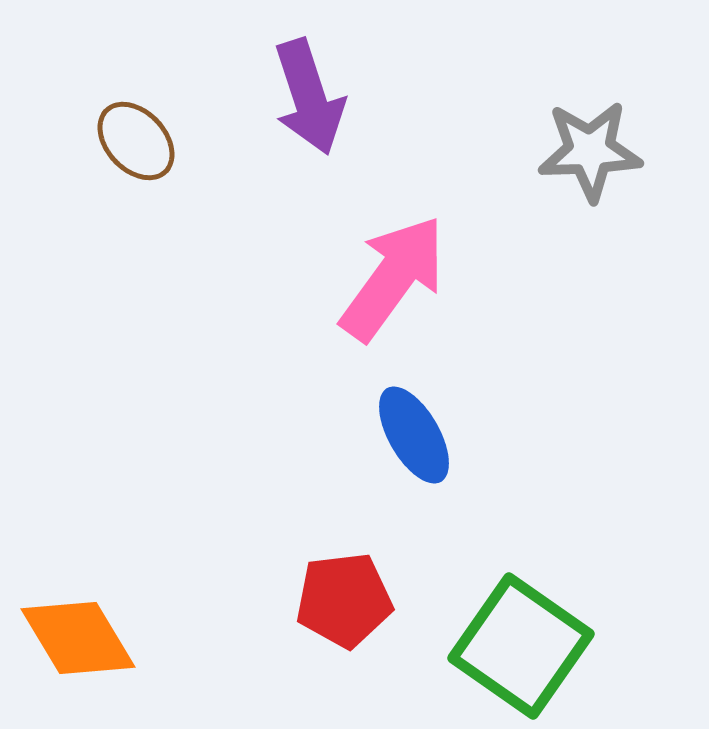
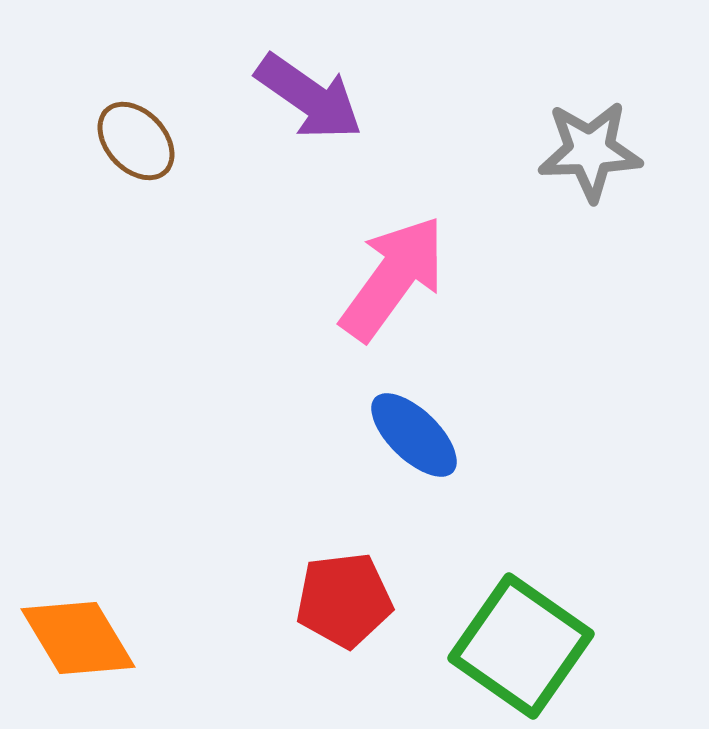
purple arrow: rotated 37 degrees counterclockwise
blue ellipse: rotated 16 degrees counterclockwise
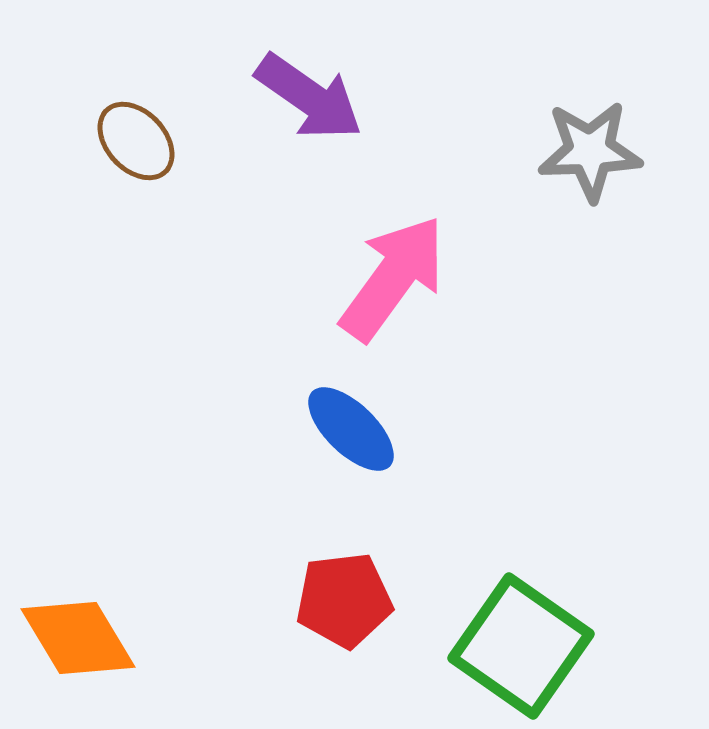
blue ellipse: moved 63 px left, 6 px up
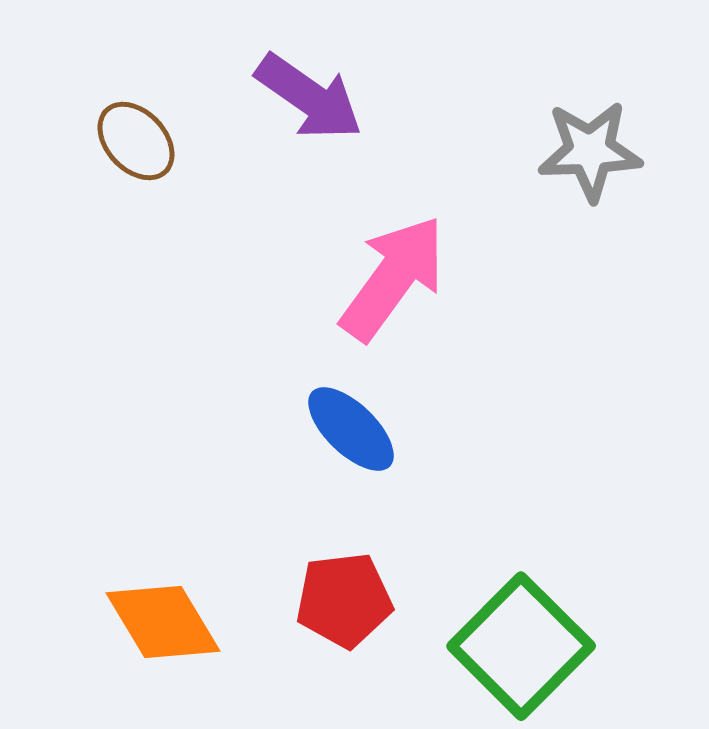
orange diamond: moved 85 px right, 16 px up
green square: rotated 10 degrees clockwise
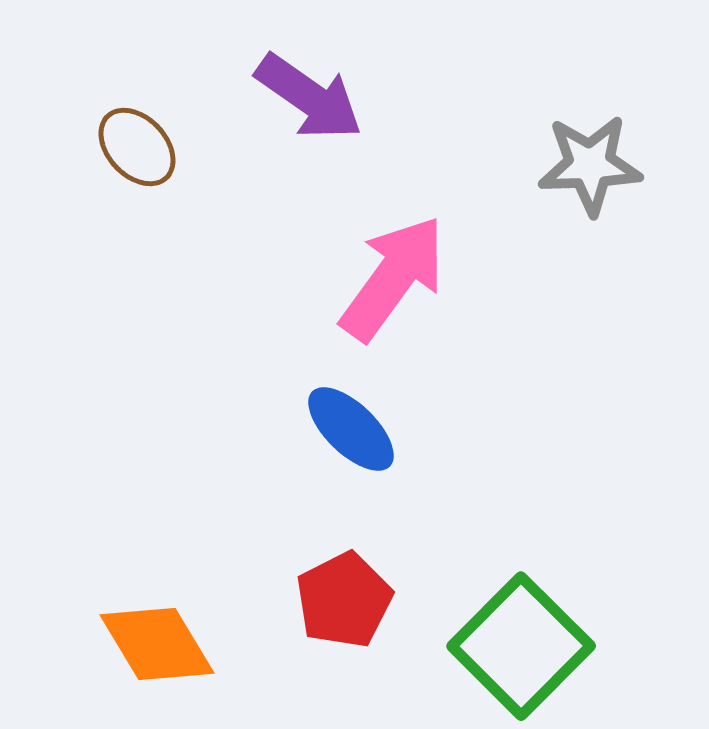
brown ellipse: moved 1 px right, 6 px down
gray star: moved 14 px down
red pentagon: rotated 20 degrees counterclockwise
orange diamond: moved 6 px left, 22 px down
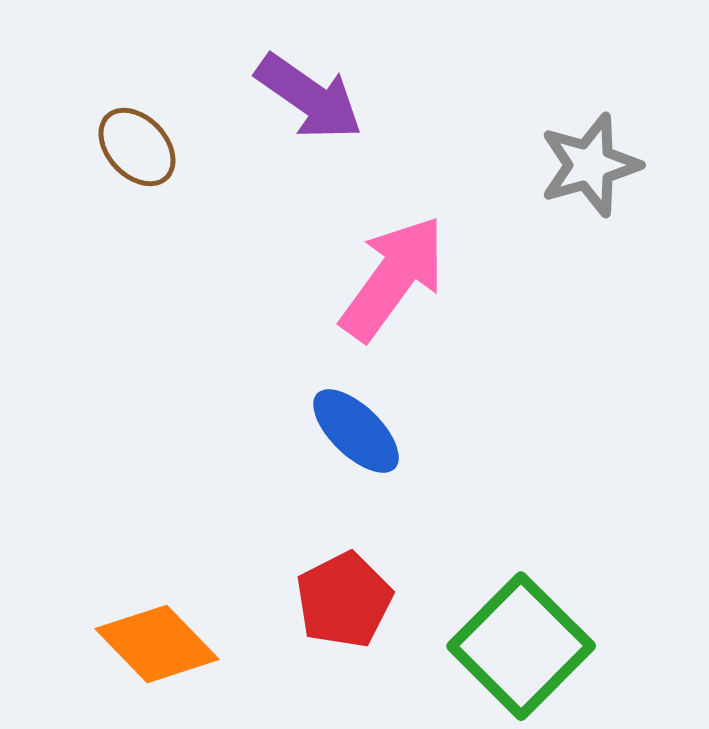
gray star: rotated 14 degrees counterclockwise
blue ellipse: moved 5 px right, 2 px down
orange diamond: rotated 13 degrees counterclockwise
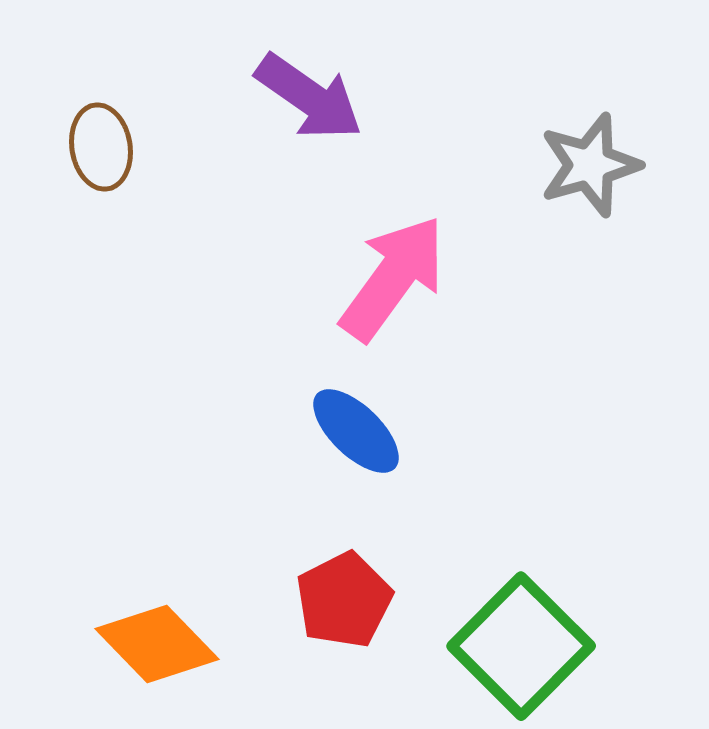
brown ellipse: moved 36 px left; rotated 34 degrees clockwise
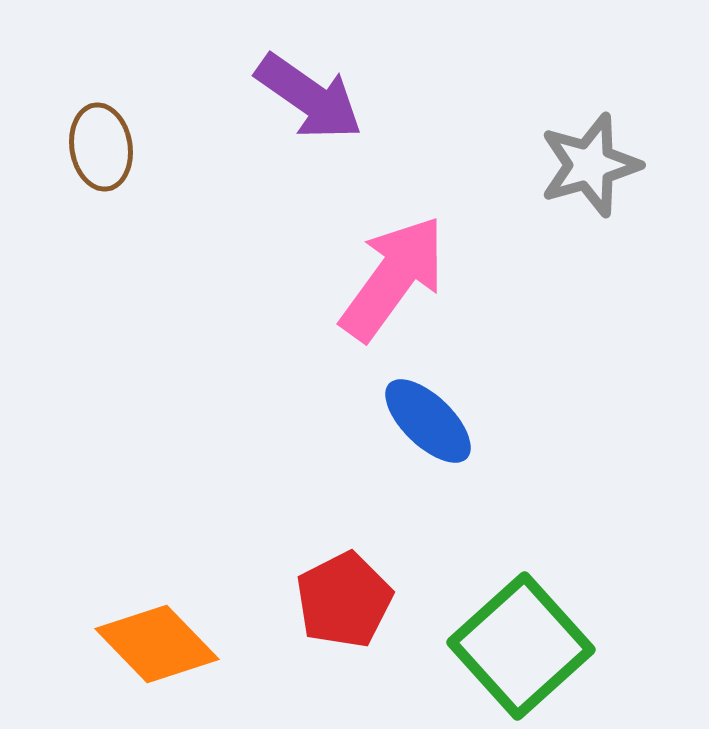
blue ellipse: moved 72 px right, 10 px up
green square: rotated 3 degrees clockwise
